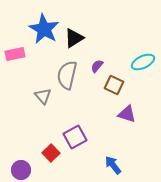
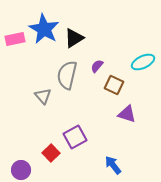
pink rectangle: moved 15 px up
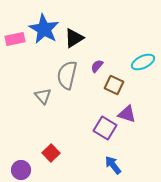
purple square: moved 30 px right, 9 px up; rotated 30 degrees counterclockwise
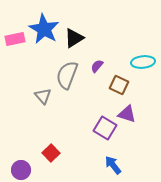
cyan ellipse: rotated 20 degrees clockwise
gray semicircle: rotated 8 degrees clockwise
brown square: moved 5 px right
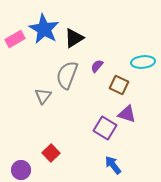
pink rectangle: rotated 18 degrees counterclockwise
gray triangle: rotated 18 degrees clockwise
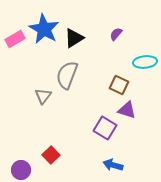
cyan ellipse: moved 2 px right
purple semicircle: moved 19 px right, 32 px up
purple triangle: moved 4 px up
red square: moved 2 px down
blue arrow: rotated 36 degrees counterclockwise
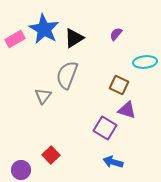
blue arrow: moved 3 px up
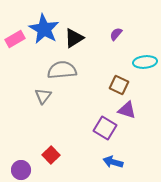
gray semicircle: moved 5 px left, 5 px up; rotated 64 degrees clockwise
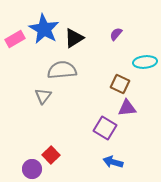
brown square: moved 1 px right, 1 px up
purple triangle: moved 2 px up; rotated 24 degrees counterclockwise
purple circle: moved 11 px right, 1 px up
